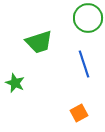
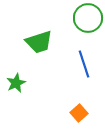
green star: moved 1 px right; rotated 24 degrees clockwise
orange square: rotated 12 degrees counterclockwise
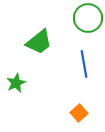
green trapezoid: rotated 20 degrees counterclockwise
blue line: rotated 8 degrees clockwise
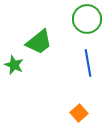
green circle: moved 1 px left, 1 px down
blue line: moved 4 px right, 1 px up
green star: moved 2 px left, 18 px up; rotated 24 degrees counterclockwise
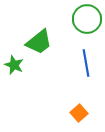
blue line: moved 2 px left
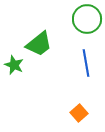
green trapezoid: moved 2 px down
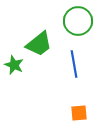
green circle: moved 9 px left, 2 px down
blue line: moved 12 px left, 1 px down
orange square: rotated 36 degrees clockwise
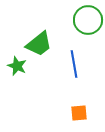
green circle: moved 10 px right, 1 px up
green star: moved 3 px right, 1 px down
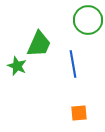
green trapezoid: rotated 28 degrees counterclockwise
blue line: moved 1 px left
